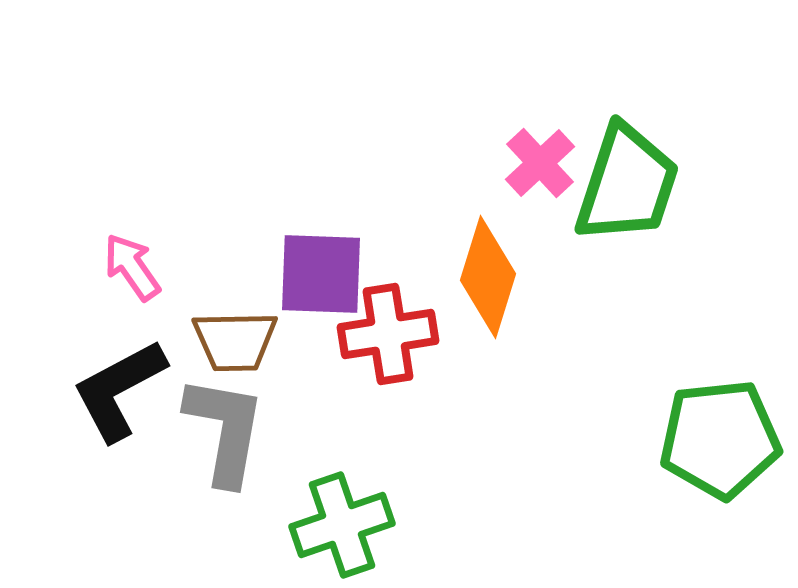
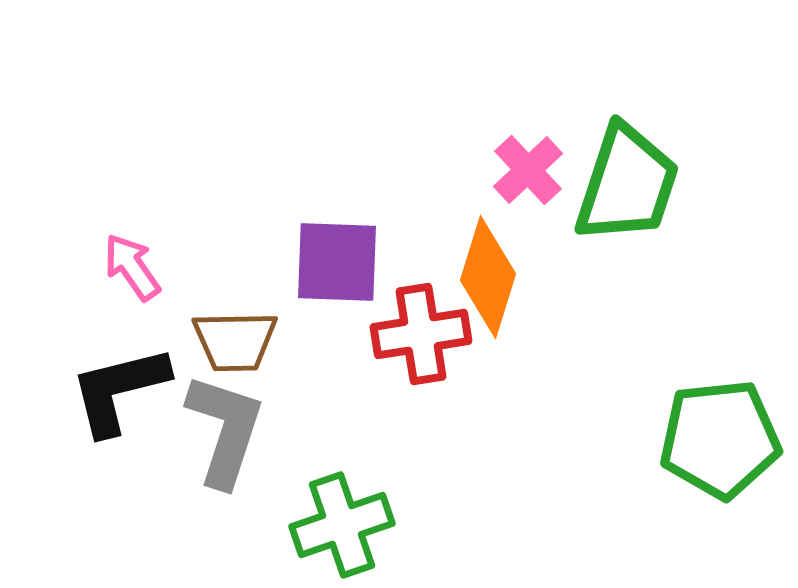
pink cross: moved 12 px left, 7 px down
purple square: moved 16 px right, 12 px up
red cross: moved 33 px right
black L-shape: rotated 14 degrees clockwise
gray L-shape: rotated 8 degrees clockwise
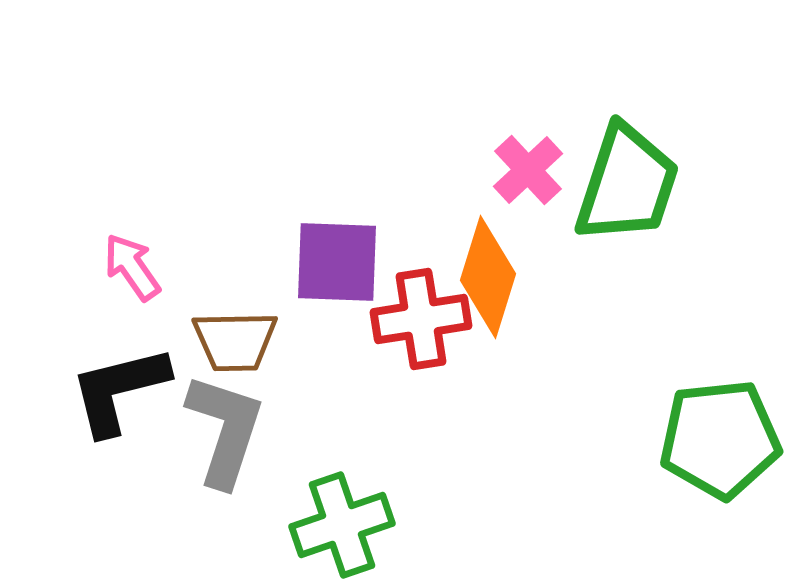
red cross: moved 15 px up
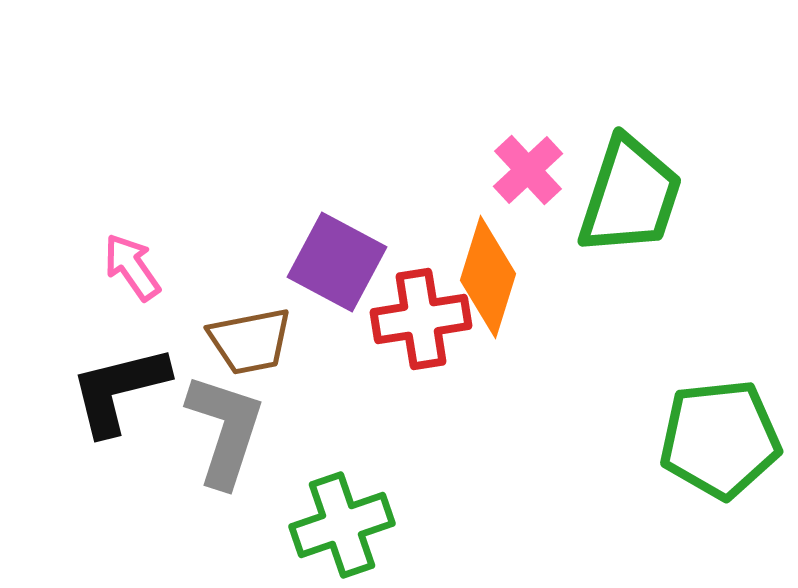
green trapezoid: moved 3 px right, 12 px down
purple square: rotated 26 degrees clockwise
brown trapezoid: moved 15 px right; rotated 10 degrees counterclockwise
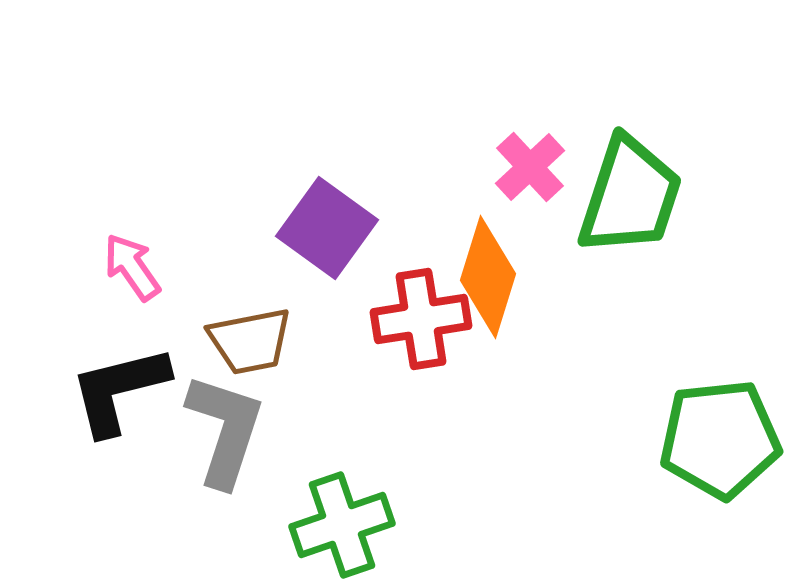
pink cross: moved 2 px right, 3 px up
purple square: moved 10 px left, 34 px up; rotated 8 degrees clockwise
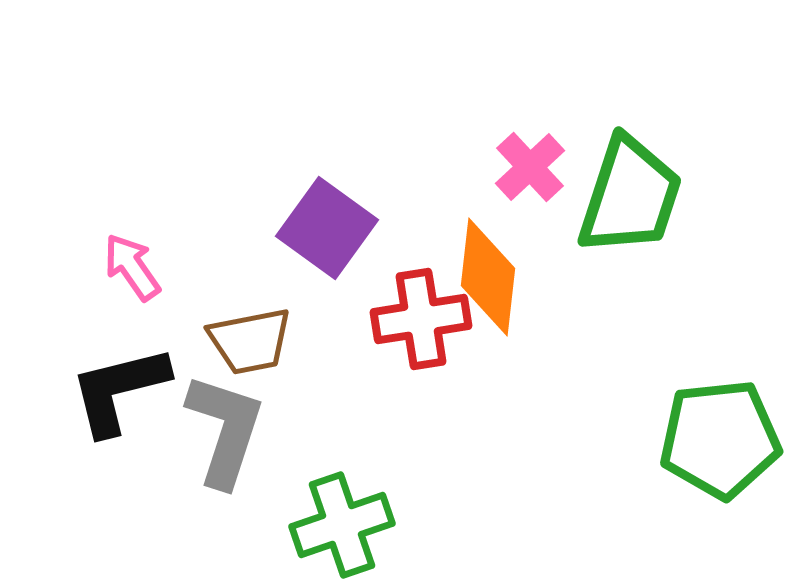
orange diamond: rotated 11 degrees counterclockwise
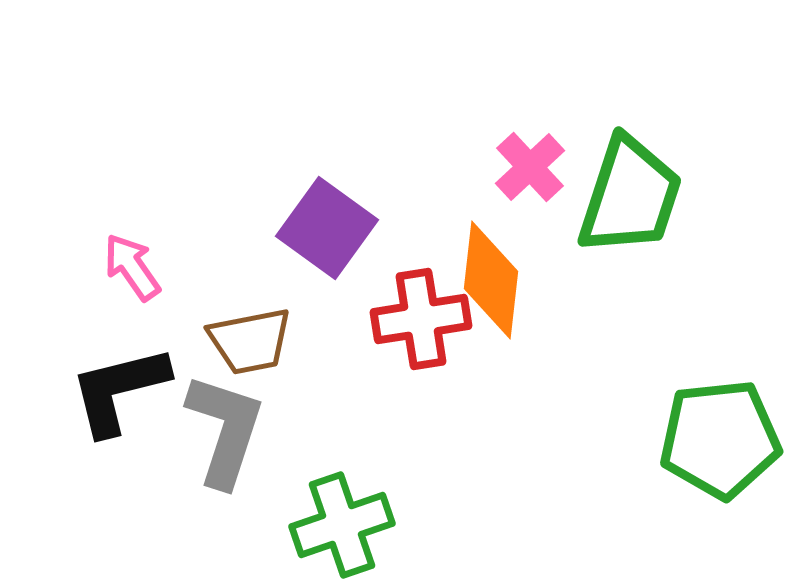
orange diamond: moved 3 px right, 3 px down
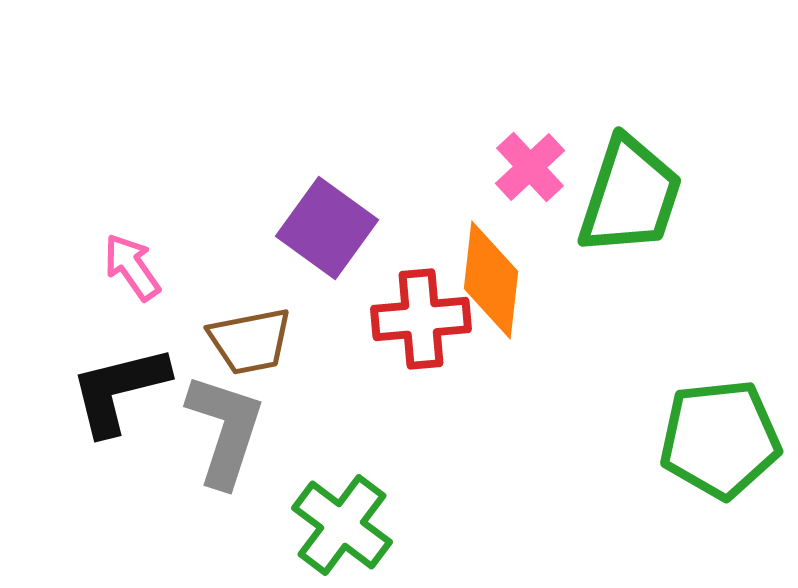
red cross: rotated 4 degrees clockwise
green cross: rotated 34 degrees counterclockwise
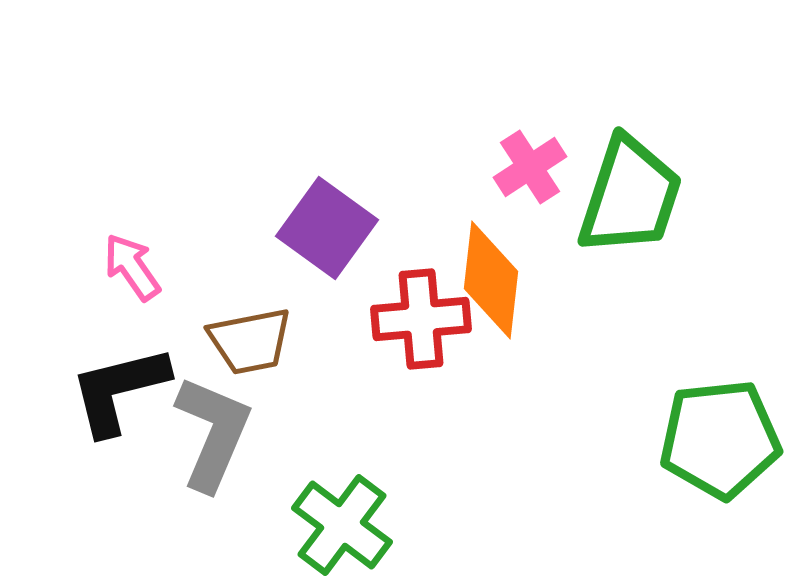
pink cross: rotated 10 degrees clockwise
gray L-shape: moved 12 px left, 3 px down; rotated 5 degrees clockwise
